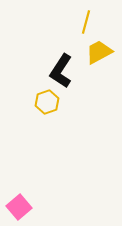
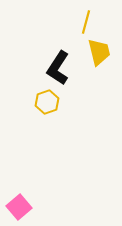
yellow trapezoid: rotated 104 degrees clockwise
black L-shape: moved 3 px left, 3 px up
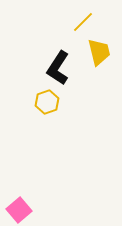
yellow line: moved 3 px left; rotated 30 degrees clockwise
pink square: moved 3 px down
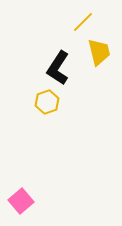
pink square: moved 2 px right, 9 px up
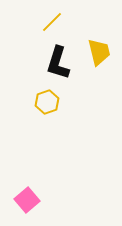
yellow line: moved 31 px left
black L-shape: moved 5 px up; rotated 16 degrees counterclockwise
pink square: moved 6 px right, 1 px up
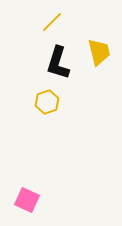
pink square: rotated 25 degrees counterclockwise
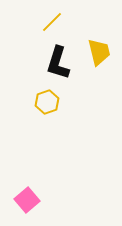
pink square: rotated 25 degrees clockwise
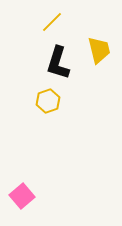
yellow trapezoid: moved 2 px up
yellow hexagon: moved 1 px right, 1 px up
pink square: moved 5 px left, 4 px up
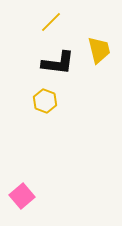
yellow line: moved 1 px left
black L-shape: rotated 100 degrees counterclockwise
yellow hexagon: moved 3 px left; rotated 20 degrees counterclockwise
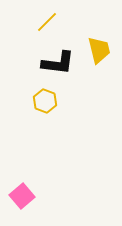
yellow line: moved 4 px left
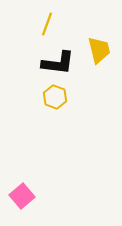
yellow line: moved 2 px down; rotated 25 degrees counterclockwise
yellow hexagon: moved 10 px right, 4 px up
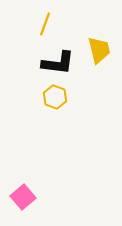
yellow line: moved 2 px left
pink square: moved 1 px right, 1 px down
